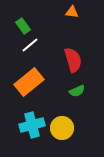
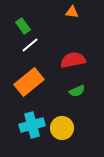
red semicircle: rotated 85 degrees counterclockwise
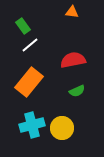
orange rectangle: rotated 12 degrees counterclockwise
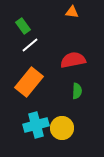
green semicircle: rotated 63 degrees counterclockwise
cyan cross: moved 4 px right
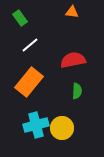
green rectangle: moved 3 px left, 8 px up
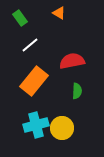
orange triangle: moved 13 px left, 1 px down; rotated 24 degrees clockwise
red semicircle: moved 1 px left, 1 px down
orange rectangle: moved 5 px right, 1 px up
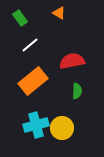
orange rectangle: moved 1 px left; rotated 12 degrees clockwise
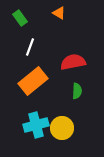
white line: moved 2 px down; rotated 30 degrees counterclockwise
red semicircle: moved 1 px right, 1 px down
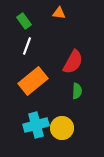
orange triangle: rotated 24 degrees counterclockwise
green rectangle: moved 4 px right, 3 px down
white line: moved 3 px left, 1 px up
red semicircle: rotated 130 degrees clockwise
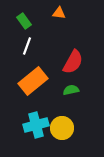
green semicircle: moved 6 px left, 1 px up; rotated 105 degrees counterclockwise
